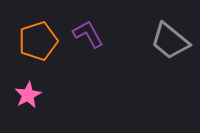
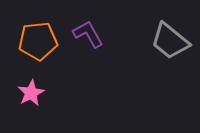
orange pentagon: rotated 12 degrees clockwise
pink star: moved 3 px right, 2 px up
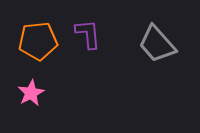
purple L-shape: rotated 24 degrees clockwise
gray trapezoid: moved 13 px left, 3 px down; rotated 9 degrees clockwise
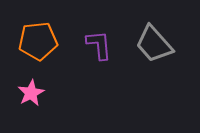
purple L-shape: moved 11 px right, 11 px down
gray trapezoid: moved 3 px left
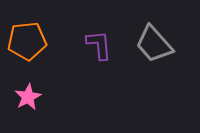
orange pentagon: moved 11 px left
pink star: moved 3 px left, 4 px down
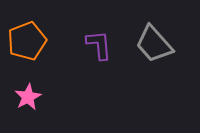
orange pentagon: rotated 15 degrees counterclockwise
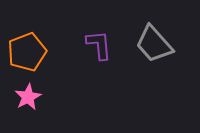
orange pentagon: moved 11 px down
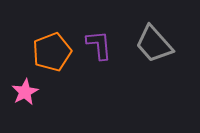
orange pentagon: moved 25 px right
pink star: moved 3 px left, 5 px up
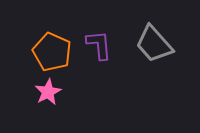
orange pentagon: rotated 27 degrees counterclockwise
pink star: moved 23 px right
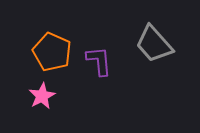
purple L-shape: moved 16 px down
pink star: moved 6 px left, 4 px down
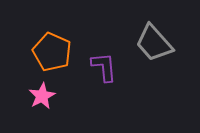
gray trapezoid: moved 1 px up
purple L-shape: moved 5 px right, 6 px down
